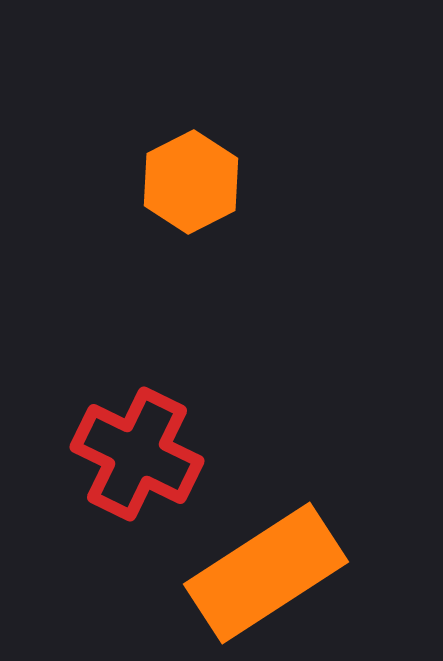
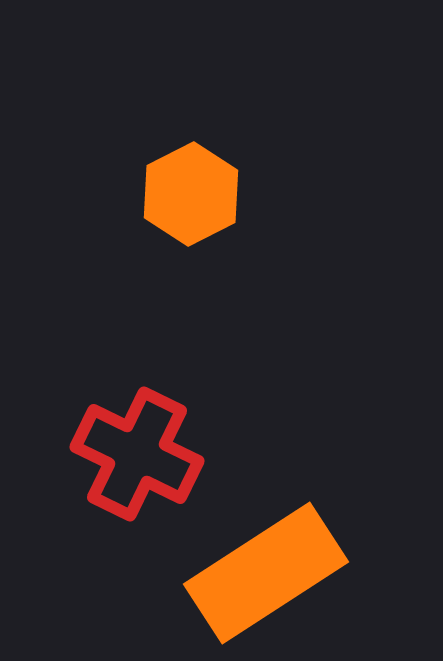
orange hexagon: moved 12 px down
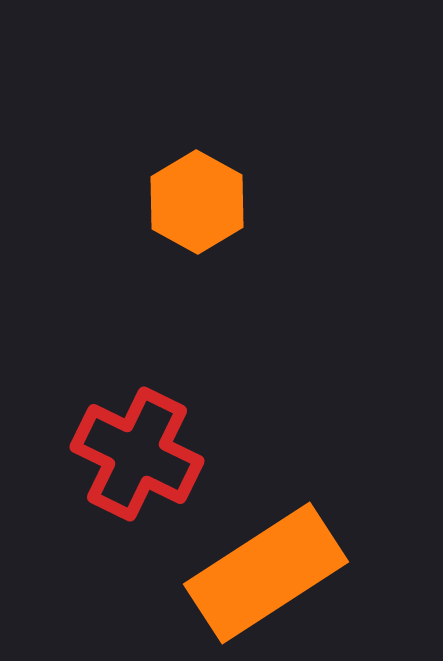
orange hexagon: moved 6 px right, 8 px down; rotated 4 degrees counterclockwise
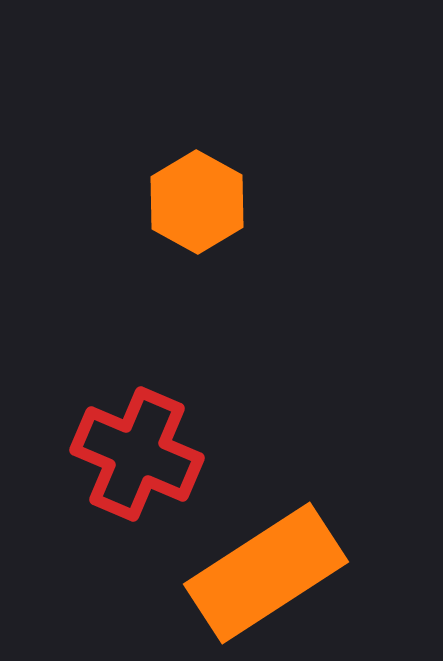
red cross: rotated 3 degrees counterclockwise
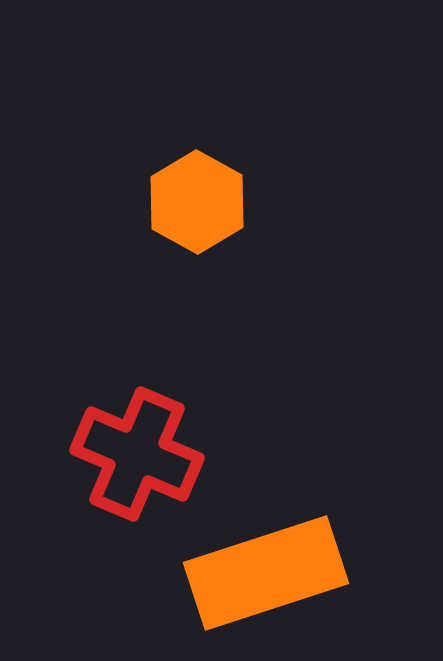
orange rectangle: rotated 15 degrees clockwise
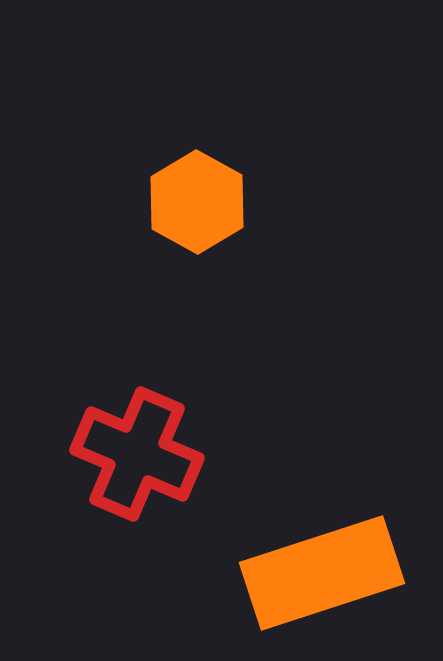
orange rectangle: moved 56 px right
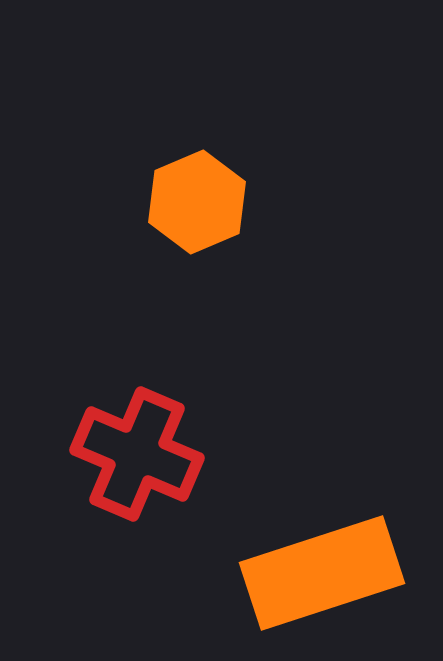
orange hexagon: rotated 8 degrees clockwise
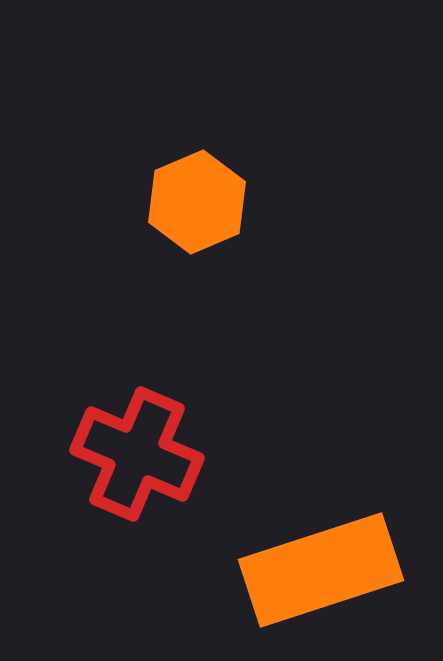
orange rectangle: moved 1 px left, 3 px up
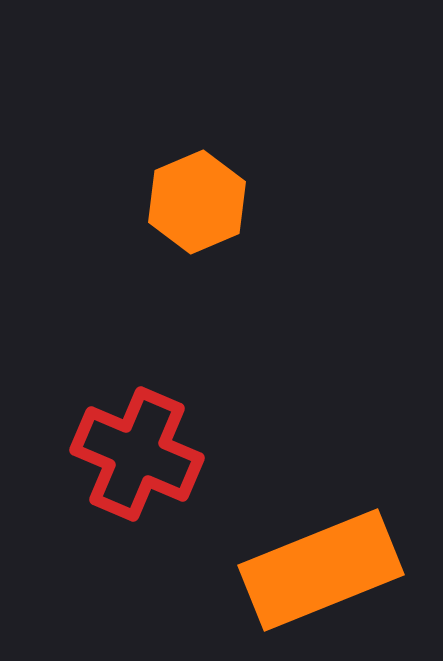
orange rectangle: rotated 4 degrees counterclockwise
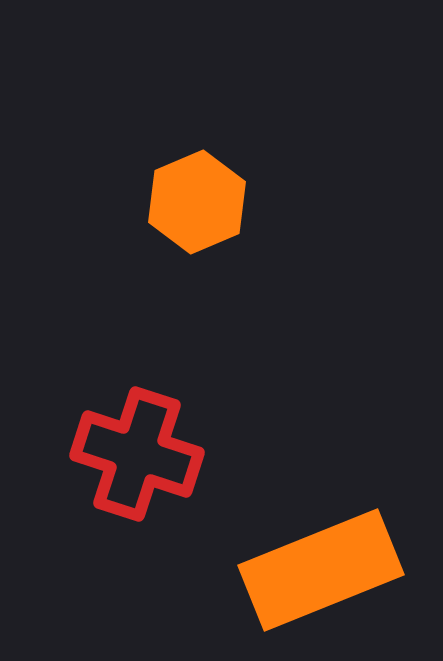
red cross: rotated 5 degrees counterclockwise
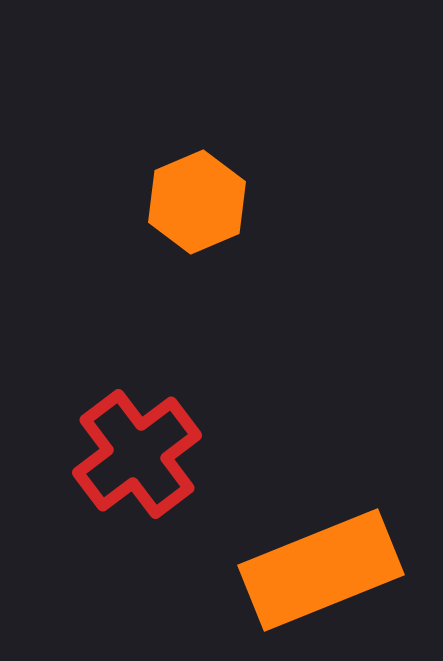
red cross: rotated 35 degrees clockwise
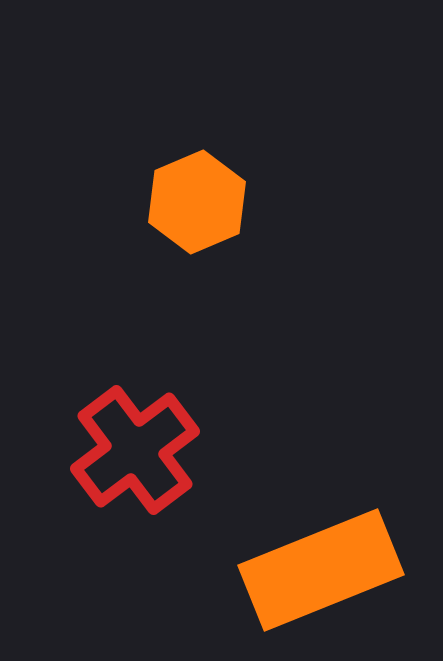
red cross: moved 2 px left, 4 px up
